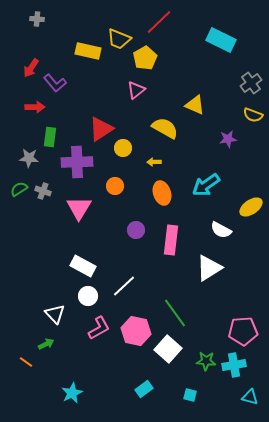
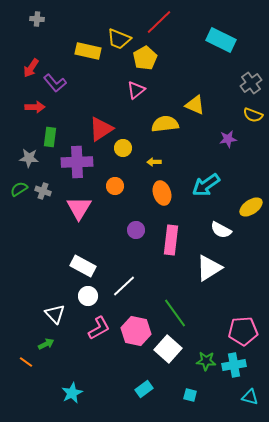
yellow semicircle at (165, 128): moved 4 px up; rotated 36 degrees counterclockwise
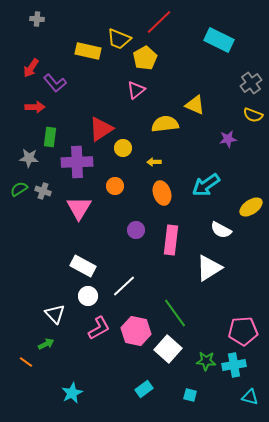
cyan rectangle at (221, 40): moved 2 px left
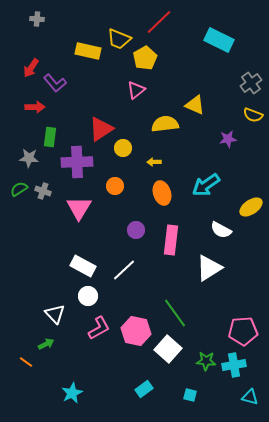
white line at (124, 286): moved 16 px up
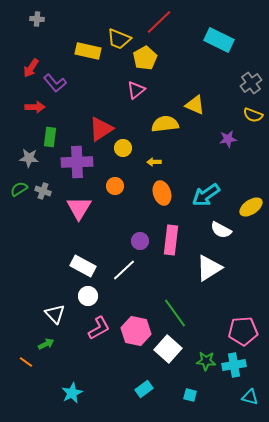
cyan arrow at (206, 185): moved 10 px down
purple circle at (136, 230): moved 4 px right, 11 px down
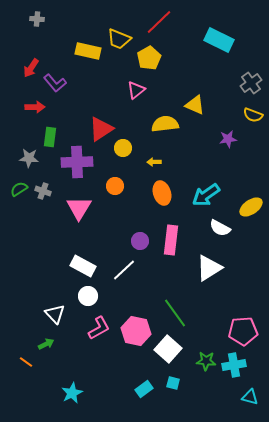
yellow pentagon at (145, 58): moved 4 px right
white semicircle at (221, 230): moved 1 px left, 2 px up
cyan square at (190, 395): moved 17 px left, 12 px up
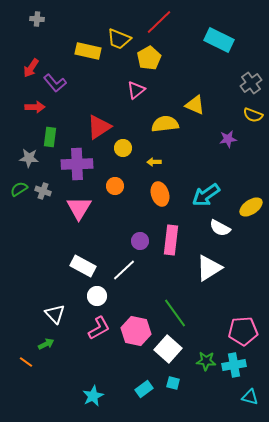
red triangle at (101, 129): moved 2 px left, 2 px up
purple cross at (77, 162): moved 2 px down
orange ellipse at (162, 193): moved 2 px left, 1 px down
white circle at (88, 296): moved 9 px right
cyan star at (72, 393): moved 21 px right, 3 px down
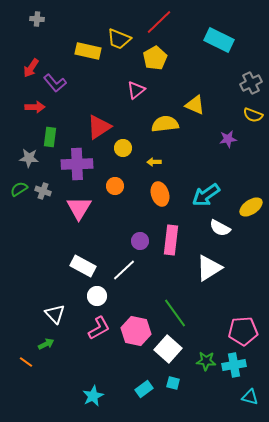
yellow pentagon at (149, 58): moved 6 px right
gray cross at (251, 83): rotated 10 degrees clockwise
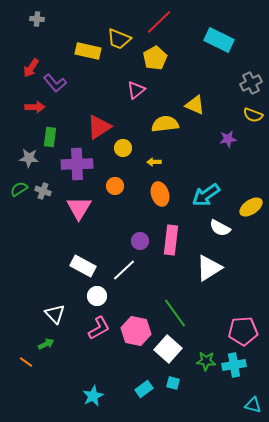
cyan triangle at (250, 397): moved 3 px right, 8 px down
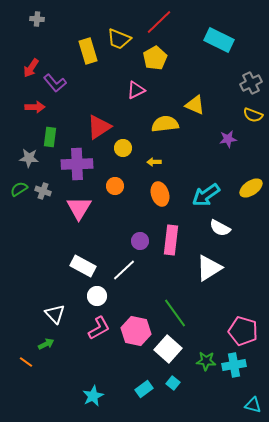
yellow rectangle at (88, 51): rotated 60 degrees clockwise
pink triangle at (136, 90): rotated 12 degrees clockwise
yellow ellipse at (251, 207): moved 19 px up
pink pentagon at (243, 331): rotated 20 degrees clockwise
cyan square at (173, 383): rotated 24 degrees clockwise
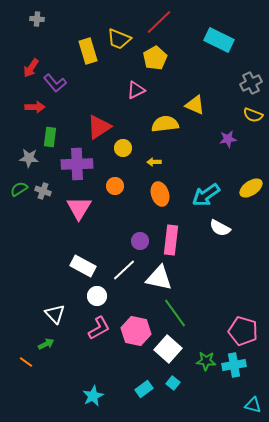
white triangle at (209, 268): moved 50 px left, 10 px down; rotated 44 degrees clockwise
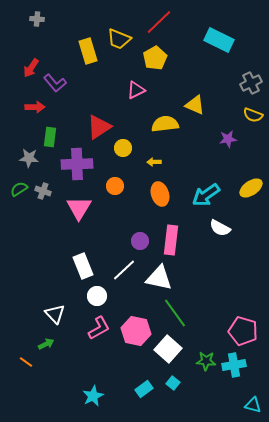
white rectangle at (83, 266): rotated 40 degrees clockwise
